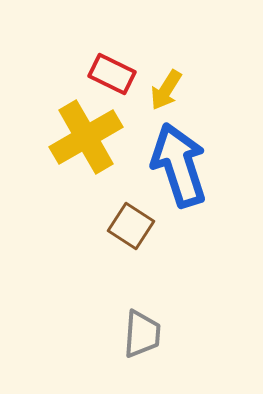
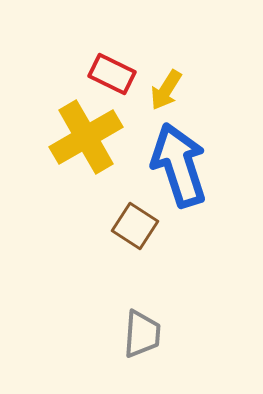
brown square: moved 4 px right
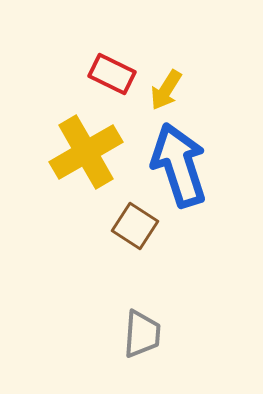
yellow cross: moved 15 px down
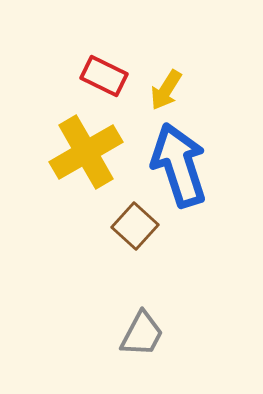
red rectangle: moved 8 px left, 2 px down
brown square: rotated 9 degrees clockwise
gray trapezoid: rotated 24 degrees clockwise
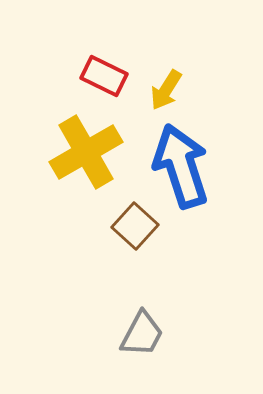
blue arrow: moved 2 px right, 1 px down
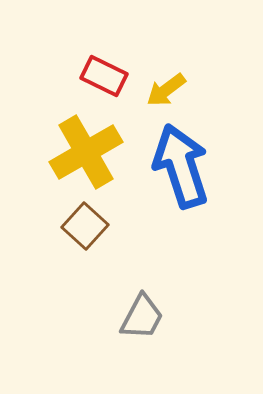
yellow arrow: rotated 21 degrees clockwise
brown square: moved 50 px left
gray trapezoid: moved 17 px up
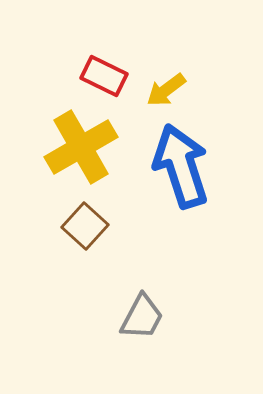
yellow cross: moved 5 px left, 5 px up
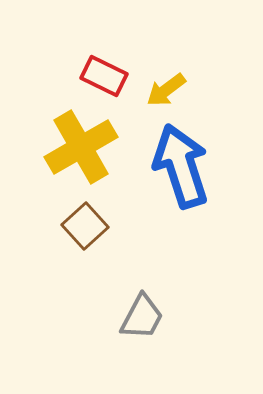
brown square: rotated 6 degrees clockwise
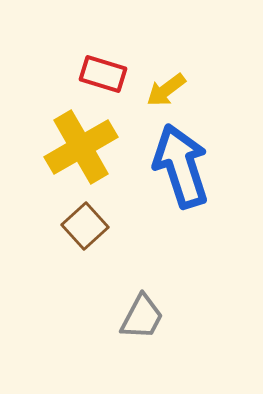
red rectangle: moved 1 px left, 2 px up; rotated 9 degrees counterclockwise
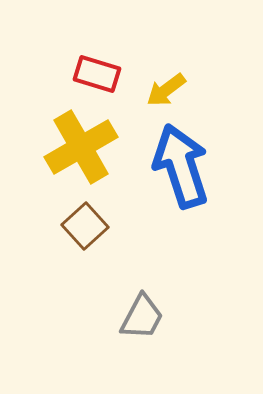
red rectangle: moved 6 px left
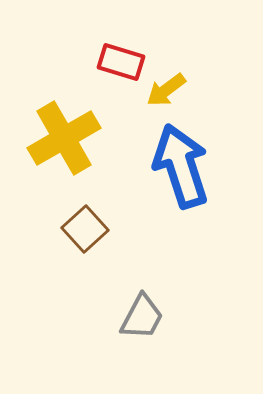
red rectangle: moved 24 px right, 12 px up
yellow cross: moved 17 px left, 9 px up
brown square: moved 3 px down
